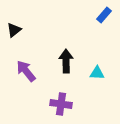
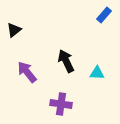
black arrow: rotated 25 degrees counterclockwise
purple arrow: moved 1 px right, 1 px down
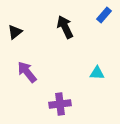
black triangle: moved 1 px right, 2 px down
black arrow: moved 1 px left, 34 px up
purple cross: moved 1 px left; rotated 15 degrees counterclockwise
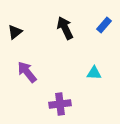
blue rectangle: moved 10 px down
black arrow: moved 1 px down
cyan triangle: moved 3 px left
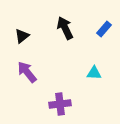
blue rectangle: moved 4 px down
black triangle: moved 7 px right, 4 px down
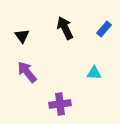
black triangle: rotated 28 degrees counterclockwise
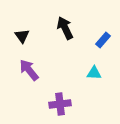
blue rectangle: moved 1 px left, 11 px down
purple arrow: moved 2 px right, 2 px up
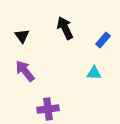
purple arrow: moved 4 px left, 1 px down
purple cross: moved 12 px left, 5 px down
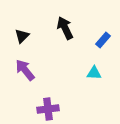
black triangle: rotated 21 degrees clockwise
purple arrow: moved 1 px up
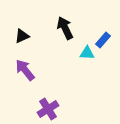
black triangle: rotated 21 degrees clockwise
cyan triangle: moved 7 px left, 20 px up
purple cross: rotated 25 degrees counterclockwise
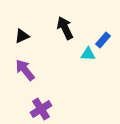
cyan triangle: moved 1 px right, 1 px down
purple cross: moved 7 px left
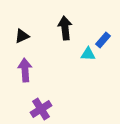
black arrow: rotated 20 degrees clockwise
purple arrow: rotated 35 degrees clockwise
